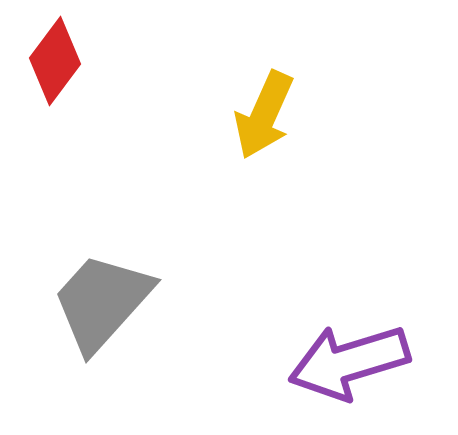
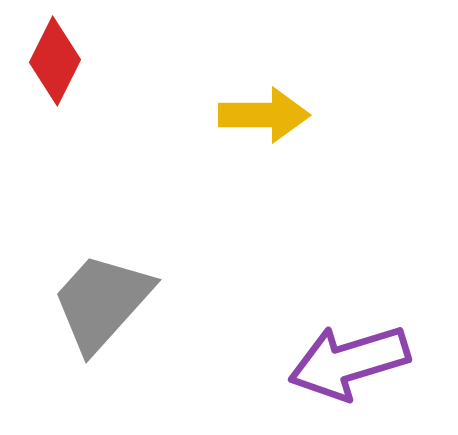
red diamond: rotated 10 degrees counterclockwise
yellow arrow: rotated 114 degrees counterclockwise
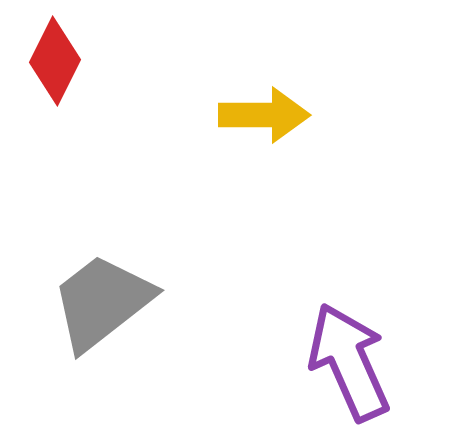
gray trapezoid: rotated 10 degrees clockwise
purple arrow: rotated 83 degrees clockwise
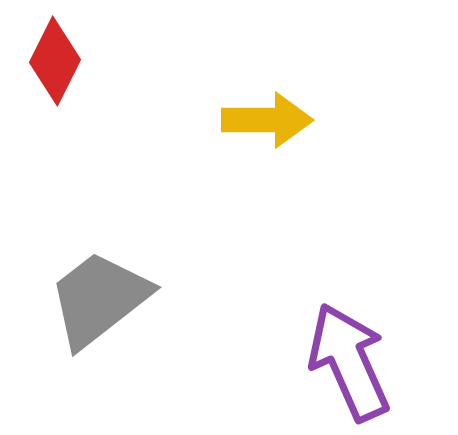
yellow arrow: moved 3 px right, 5 px down
gray trapezoid: moved 3 px left, 3 px up
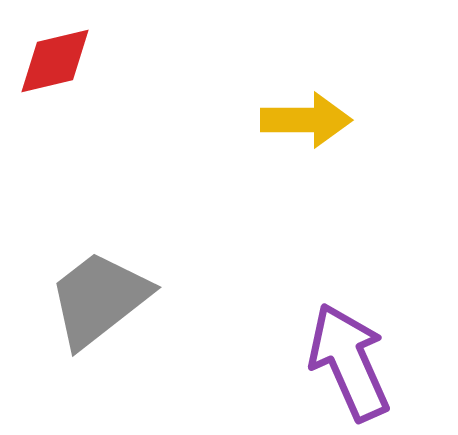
red diamond: rotated 50 degrees clockwise
yellow arrow: moved 39 px right
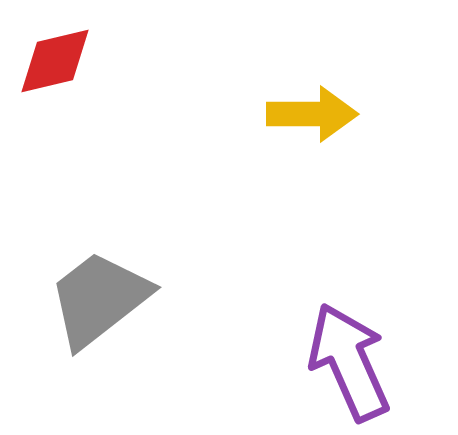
yellow arrow: moved 6 px right, 6 px up
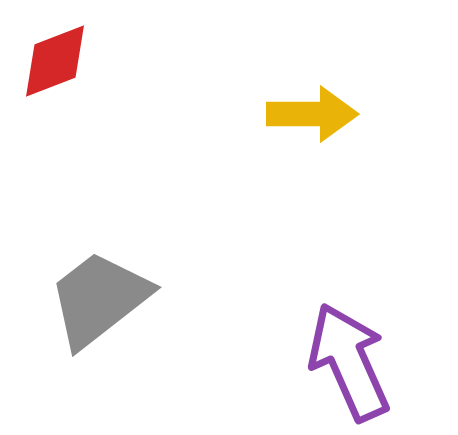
red diamond: rotated 8 degrees counterclockwise
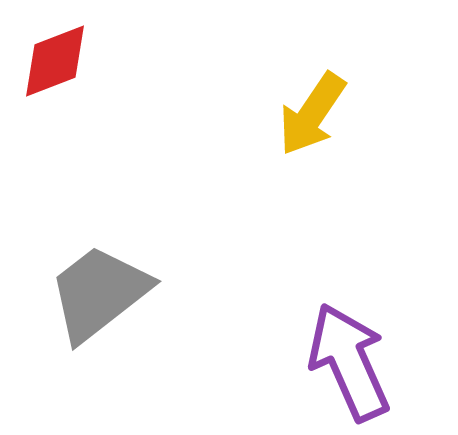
yellow arrow: rotated 124 degrees clockwise
gray trapezoid: moved 6 px up
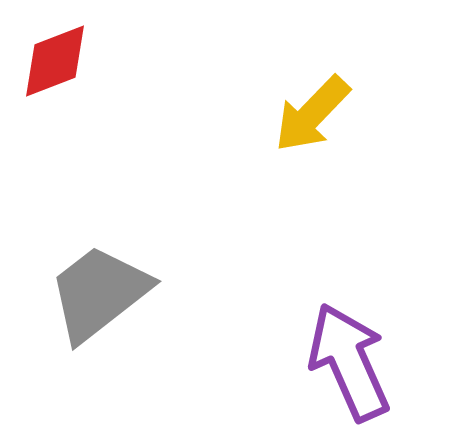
yellow arrow: rotated 10 degrees clockwise
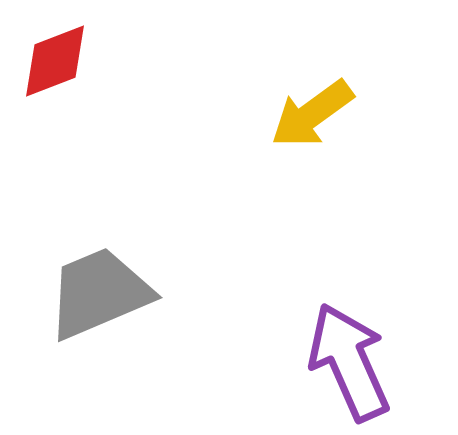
yellow arrow: rotated 10 degrees clockwise
gray trapezoid: rotated 15 degrees clockwise
